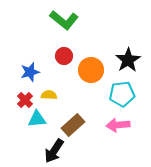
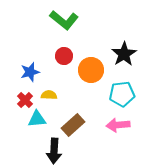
black star: moved 4 px left, 6 px up
black arrow: rotated 30 degrees counterclockwise
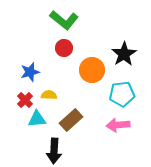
red circle: moved 8 px up
orange circle: moved 1 px right
brown rectangle: moved 2 px left, 5 px up
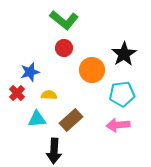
red cross: moved 8 px left, 7 px up
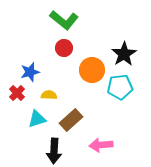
cyan pentagon: moved 2 px left, 7 px up
cyan triangle: rotated 12 degrees counterclockwise
pink arrow: moved 17 px left, 20 px down
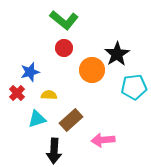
black star: moved 7 px left
cyan pentagon: moved 14 px right
pink arrow: moved 2 px right, 5 px up
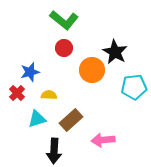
black star: moved 2 px left, 2 px up; rotated 10 degrees counterclockwise
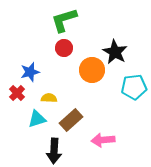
green L-shape: rotated 124 degrees clockwise
yellow semicircle: moved 3 px down
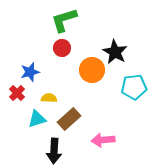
red circle: moved 2 px left
brown rectangle: moved 2 px left, 1 px up
